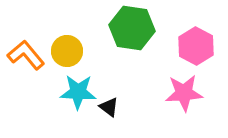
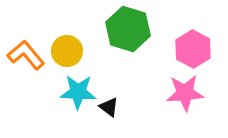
green hexagon: moved 4 px left, 1 px down; rotated 9 degrees clockwise
pink hexagon: moved 3 px left, 3 px down
pink star: moved 1 px right
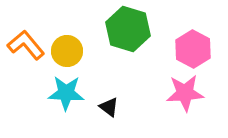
orange L-shape: moved 10 px up
cyan star: moved 12 px left, 1 px down
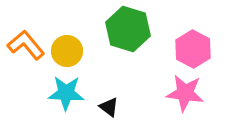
pink star: rotated 12 degrees clockwise
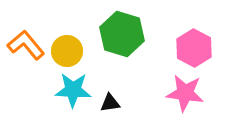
green hexagon: moved 6 px left, 5 px down
pink hexagon: moved 1 px right, 1 px up
cyan star: moved 7 px right, 3 px up
black triangle: moved 1 px right, 4 px up; rotated 45 degrees counterclockwise
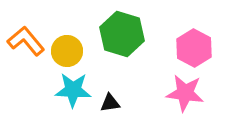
orange L-shape: moved 4 px up
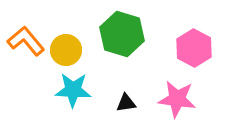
yellow circle: moved 1 px left, 1 px up
pink star: moved 8 px left, 6 px down
black triangle: moved 16 px right
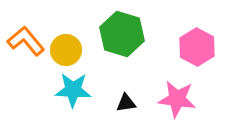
pink hexagon: moved 3 px right, 1 px up
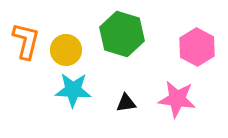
orange L-shape: rotated 54 degrees clockwise
